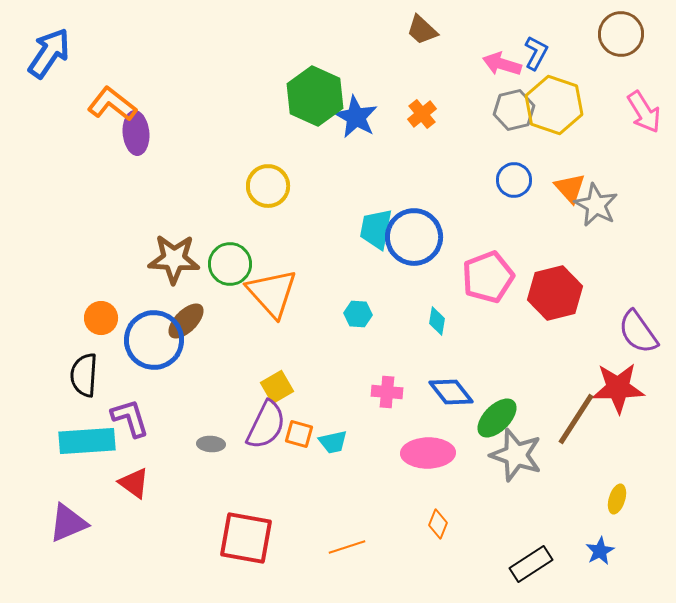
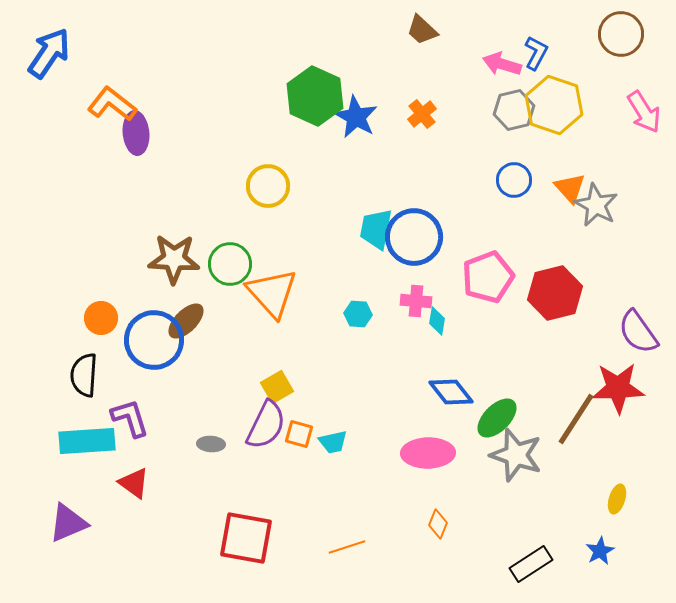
pink cross at (387, 392): moved 29 px right, 91 px up
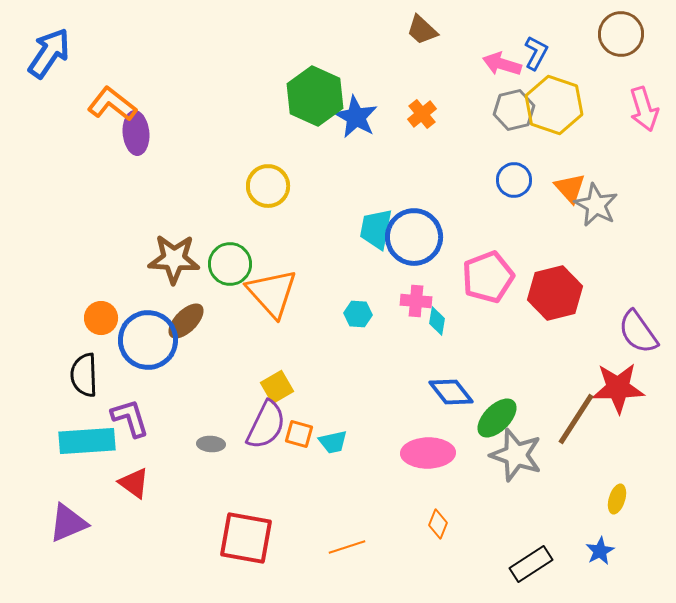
pink arrow at (644, 112): moved 3 px up; rotated 15 degrees clockwise
blue circle at (154, 340): moved 6 px left
black semicircle at (84, 375): rotated 6 degrees counterclockwise
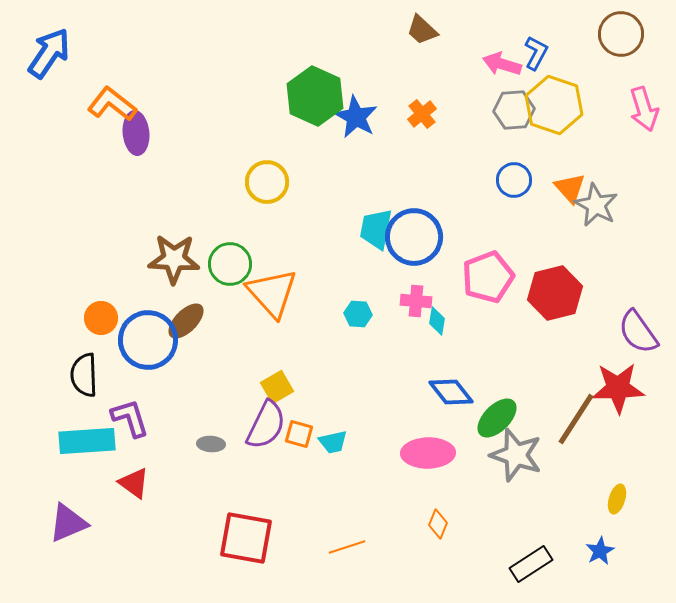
gray hexagon at (514, 110): rotated 9 degrees clockwise
yellow circle at (268, 186): moved 1 px left, 4 px up
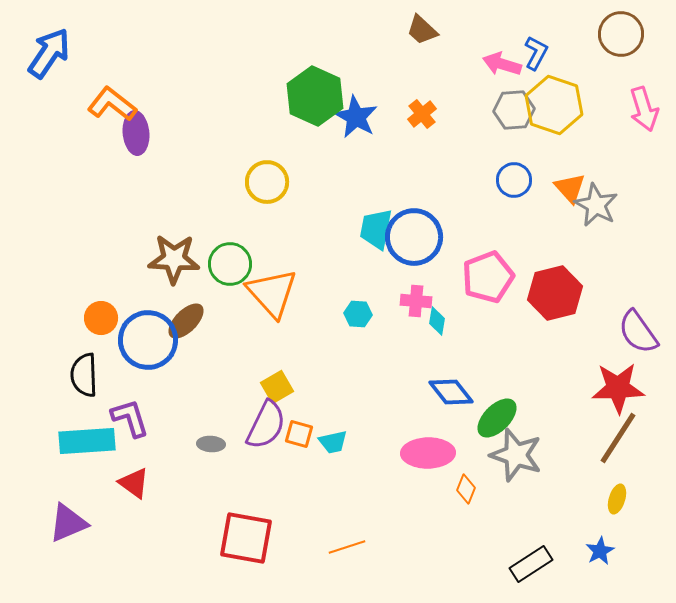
brown line at (576, 419): moved 42 px right, 19 px down
orange diamond at (438, 524): moved 28 px right, 35 px up
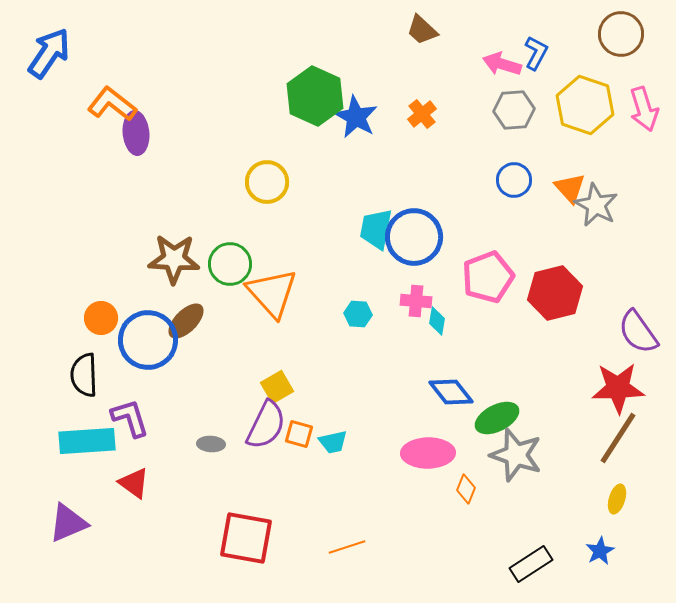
yellow hexagon at (554, 105): moved 31 px right
green ellipse at (497, 418): rotated 18 degrees clockwise
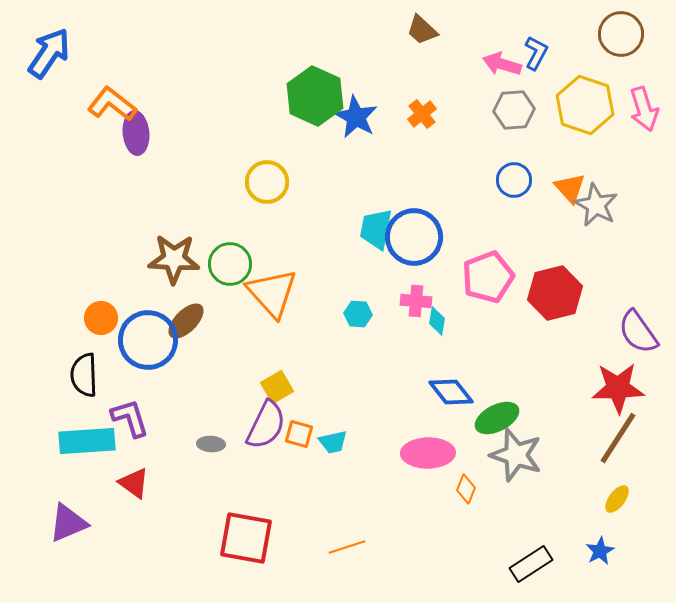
yellow ellipse at (617, 499): rotated 20 degrees clockwise
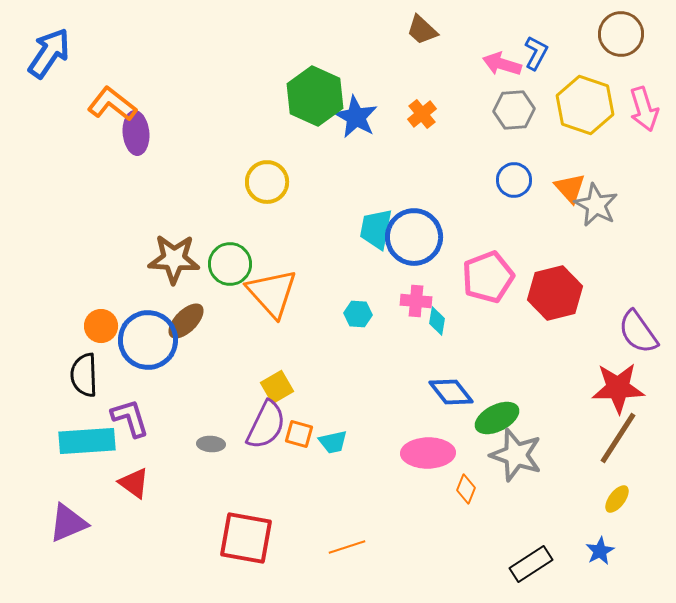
orange circle at (101, 318): moved 8 px down
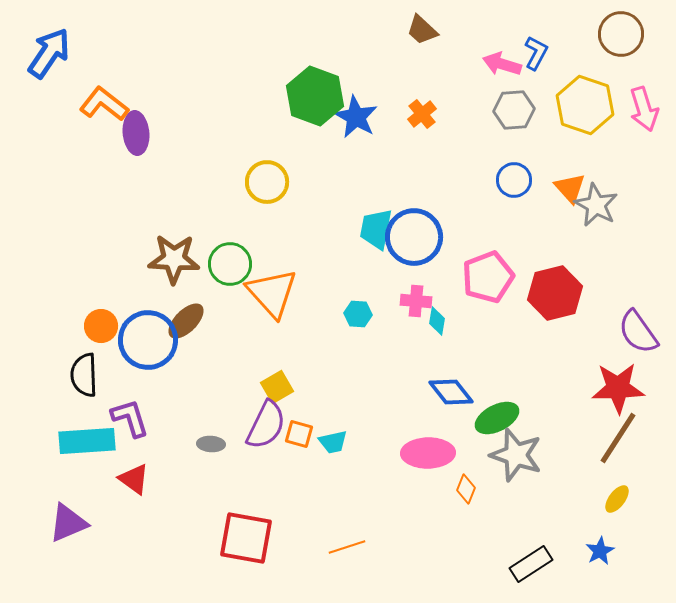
green hexagon at (315, 96): rotated 4 degrees counterclockwise
orange L-shape at (112, 104): moved 8 px left
red triangle at (134, 483): moved 4 px up
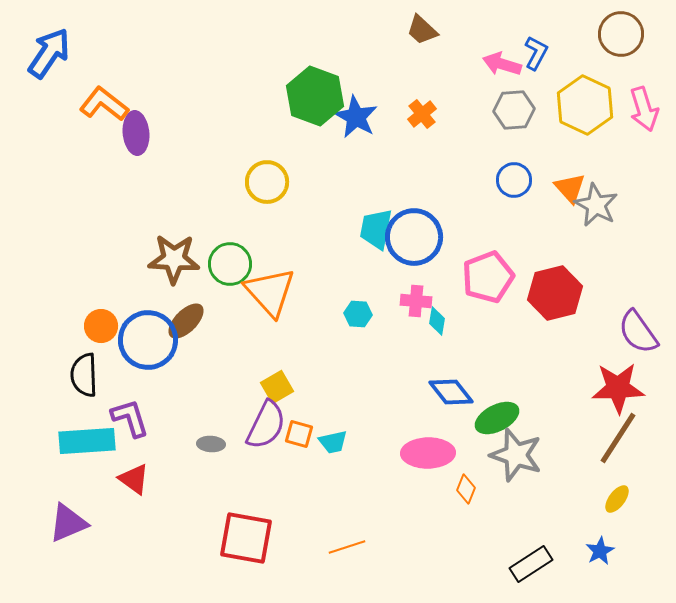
yellow hexagon at (585, 105): rotated 6 degrees clockwise
orange triangle at (272, 293): moved 2 px left, 1 px up
